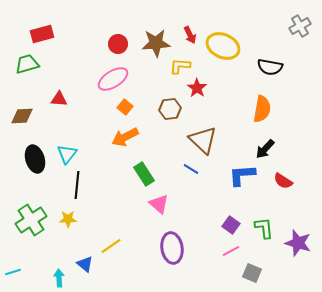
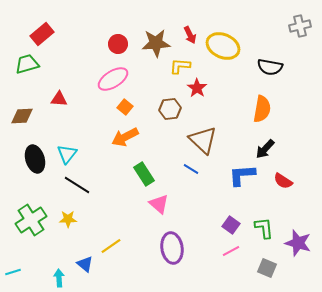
gray cross: rotated 15 degrees clockwise
red rectangle: rotated 25 degrees counterclockwise
black line: rotated 64 degrees counterclockwise
gray square: moved 15 px right, 5 px up
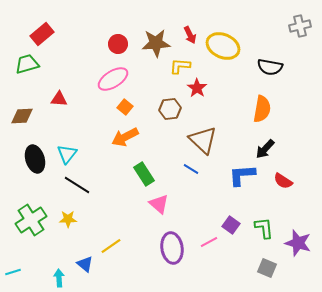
pink line: moved 22 px left, 9 px up
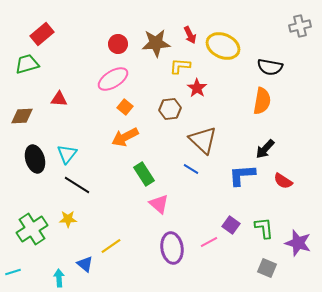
orange semicircle: moved 8 px up
green cross: moved 1 px right, 9 px down
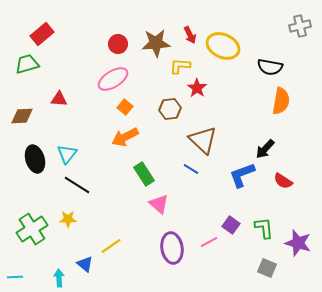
orange semicircle: moved 19 px right
blue L-shape: rotated 16 degrees counterclockwise
cyan line: moved 2 px right, 5 px down; rotated 14 degrees clockwise
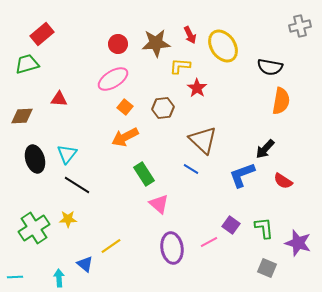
yellow ellipse: rotated 32 degrees clockwise
brown hexagon: moved 7 px left, 1 px up
green cross: moved 2 px right, 1 px up
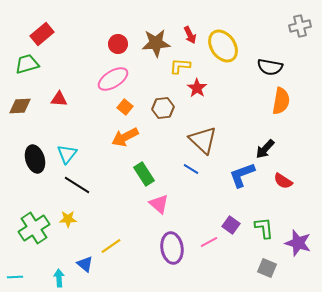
brown diamond: moved 2 px left, 10 px up
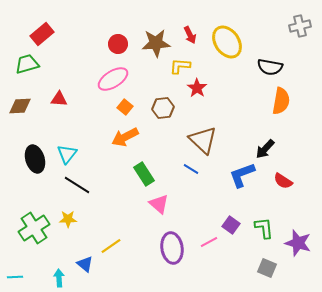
yellow ellipse: moved 4 px right, 4 px up
